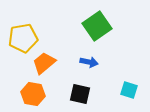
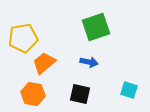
green square: moved 1 px left, 1 px down; rotated 16 degrees clockwise
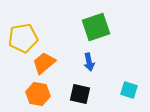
blue arrow: rotated 66 degrees clockwise
orange hexagon: moved 5 px right
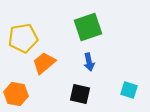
green square: moved 8 px left
orange hexagon: moved 22 px left
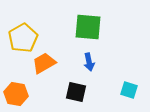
green square: rotated 24 degrees clockwise
yellow pentagon: rotated 20 degrees counterclockwise
orange trapezoid: rotated 10 degrees clockwise
black square: moved 4 px left, 2 px up
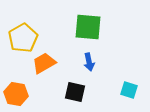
black square: moved 1 px left
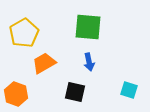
yellow pentagon: moved 1 px right, 5 px up
orange hexagon: rotated 10 degrees clockwise
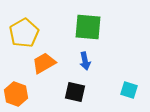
blue arrow: moved 4 px left, 1 px up
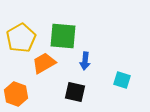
green square: moved 25 px left, 9 px down
yellow pentagon: moved 3 px left, 5 px down
blue arrow: rotated 18 degrees clockwise
cyan square: moved 7 px left, 10 px up
